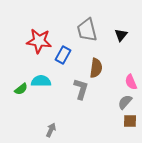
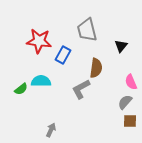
black triangle: moved 11 px down
gray L-shape: rotated 135 degrees counterclockwise
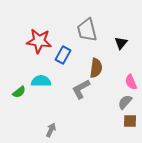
black triangle: moved 3 px up
green semicircle: moved 2 px left, 3 px down
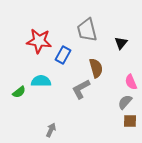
brown semicircle: rotated 24 degrees counterclockwise
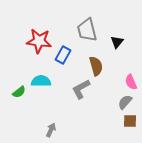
black triangle: moved 4 px left, 1 px up
brown semicircle: moved 2 px up
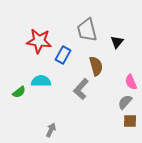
gray L-shape: rotated 20 degrees counterclockwise
